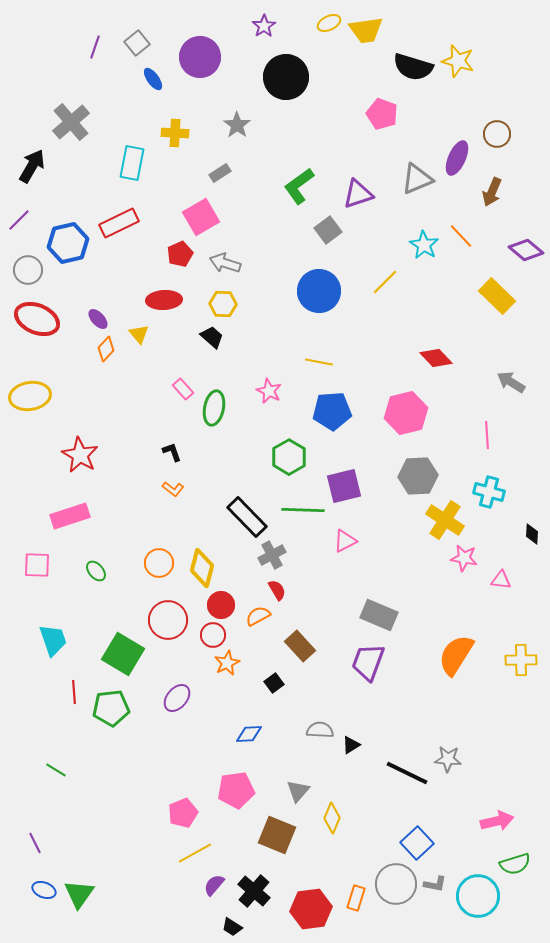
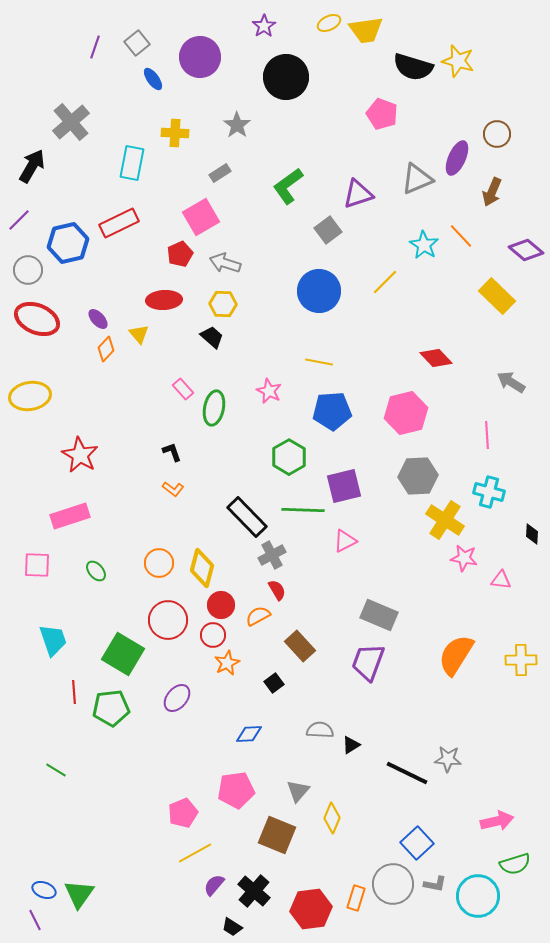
green L-shape at (299, 186): moved 11 px left
purple line at (35, 843): moved 77 px down
gray circle at (396, 884): moved 3 px left
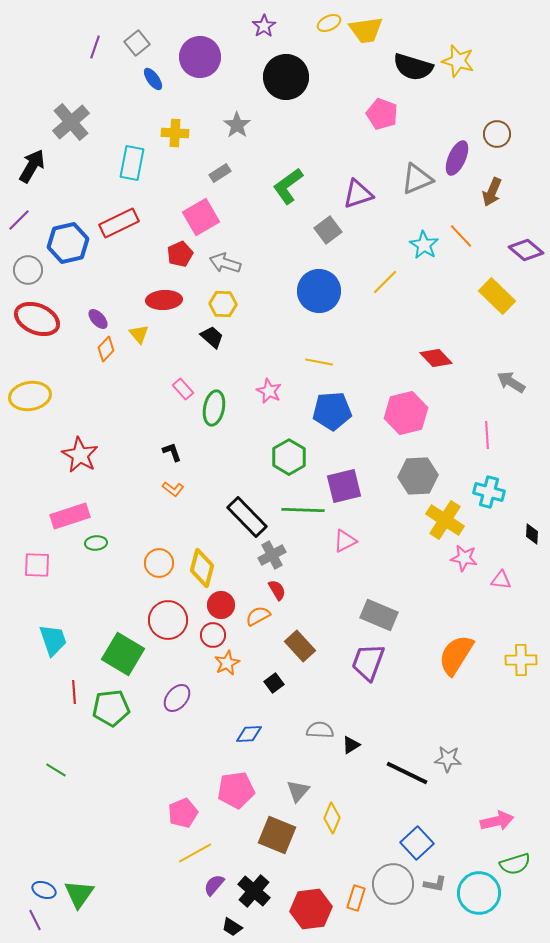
green ellipse at (96, 571): moved 28 px up; rotated 55 degrees counterclockwise
cyan circle at (478, 896): moved 1 px right, 3 px up
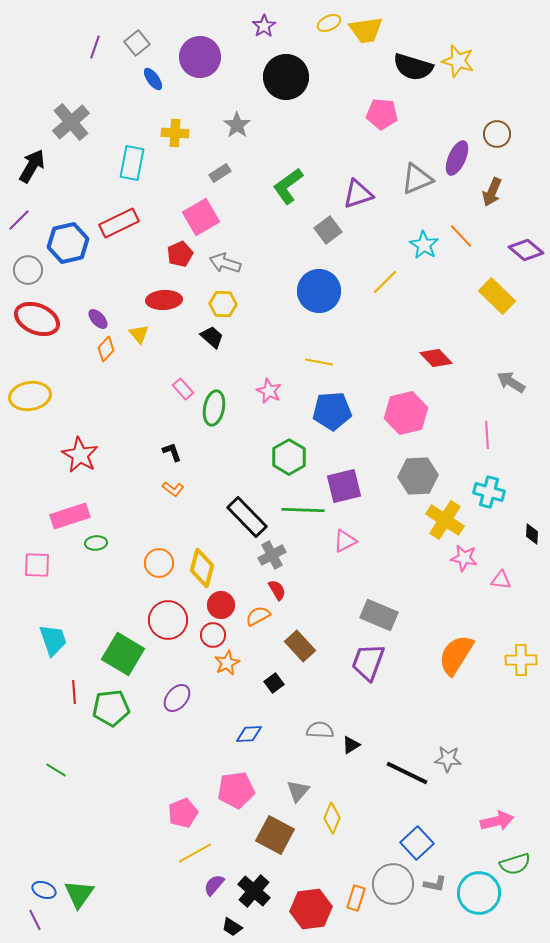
pink pentagon at (382, 114): rotated 16 degrees counterclockwise
brown square at (277, 835): moved 2 px left; rotated 6 degrees clockwise
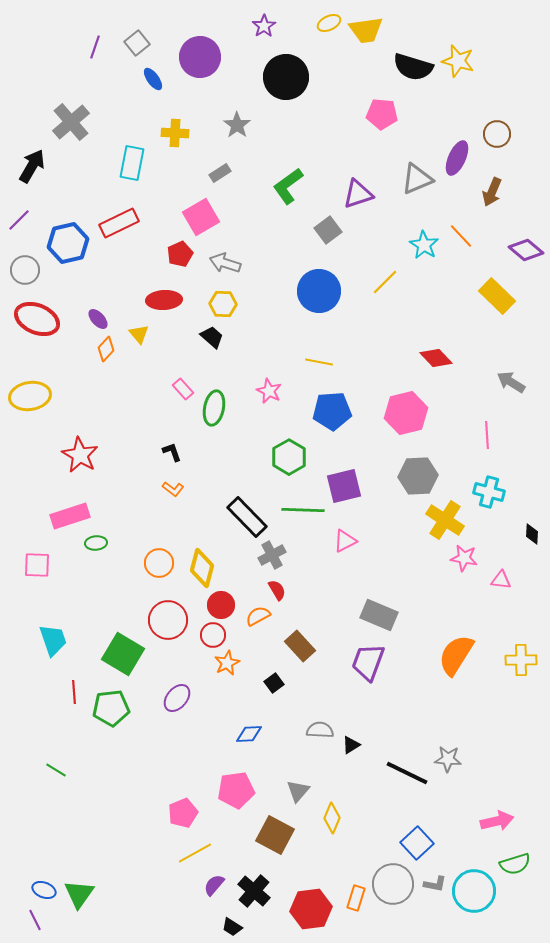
gray circle at (28, 270): moved 3 px left
cyan circle at (479, 893): moved 5 px left, 2 px up
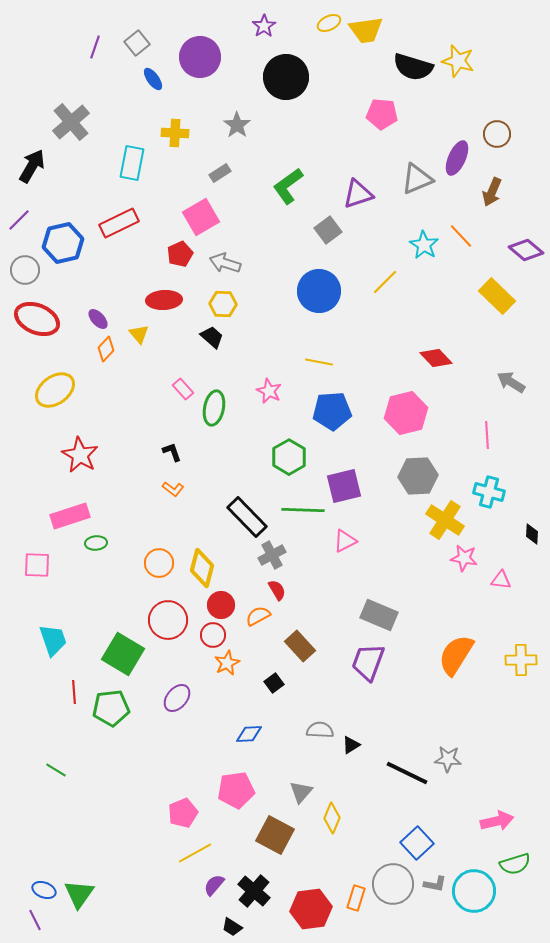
blue hexagon at (68, 243): moved 5 px left
yellow ellipse at (30, 396): moved 25 px right, 6 px up; rotated 27 degrees counterclockwise
gray triangle at (298, 791): moved 3 px right, 1 px down
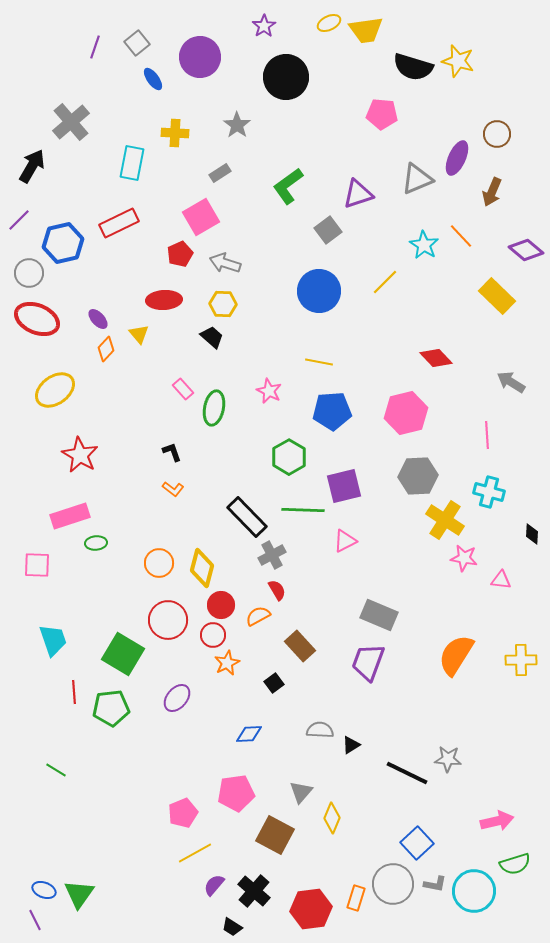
gray circle at (25, 270): moved 4 px right, 3 px down
pink pentagon at (236, 790): moved 3 px down
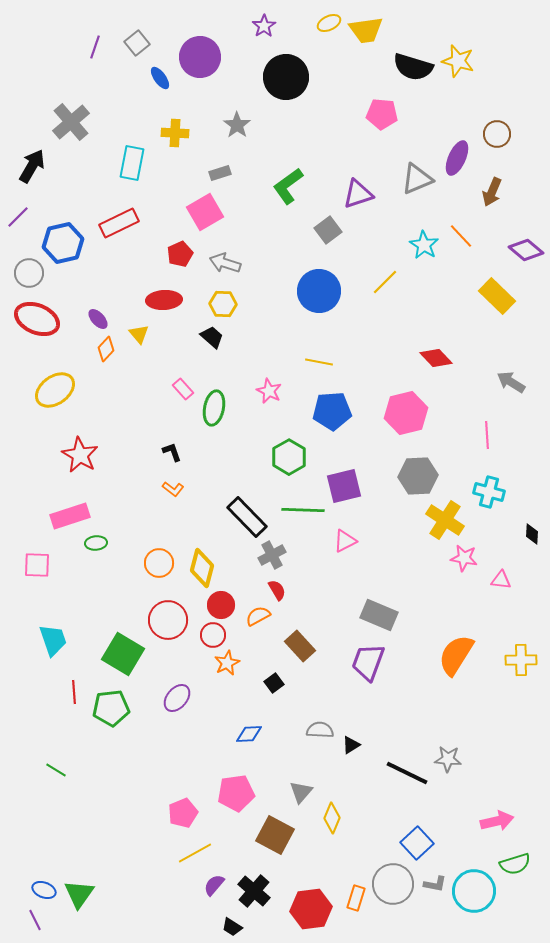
blue ellipse at (153, 79): moved 7 px right, 1 px up
gray rectangle at (220, 173): rotated 15 degrees clockwise
pink square at (201, 217): moved 4 px right, 5 px up
purple line at (19, 220): moved 1 px left, 3 px up
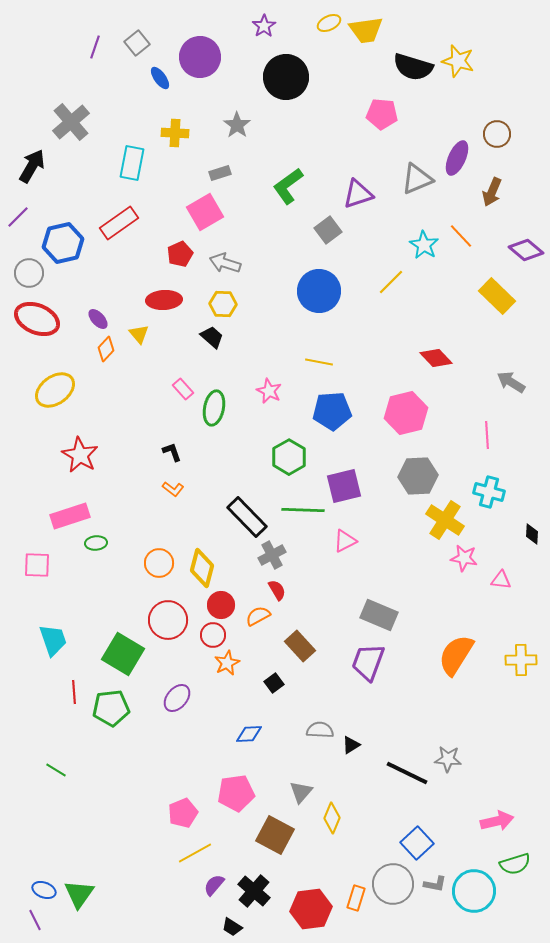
red rectangle at (119, 223): rotated 9 degrees counterclockwise
yellow line at (385, 282): moved 6 px right
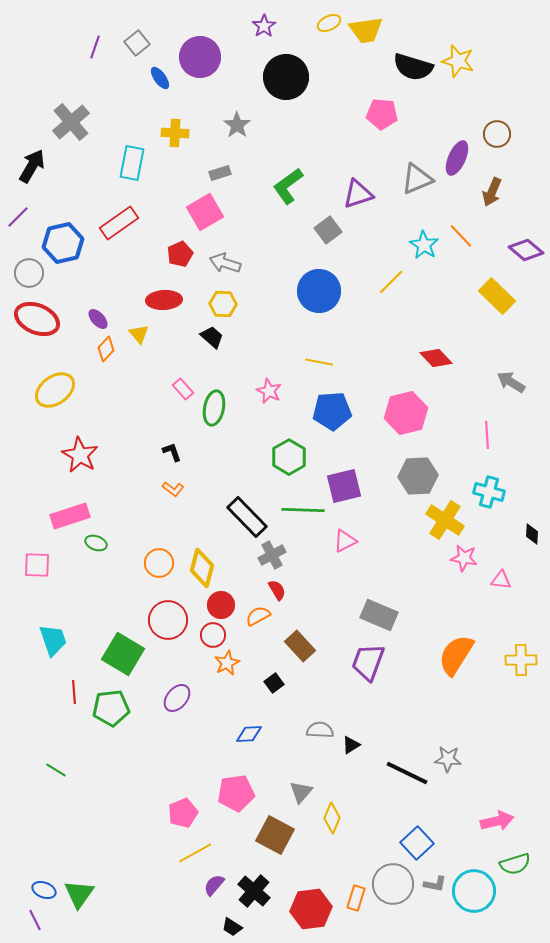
green ellipse at (96, 543): rotated 25 degrees clockwise
